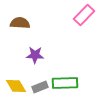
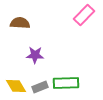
green rectangle: moved 1 px right
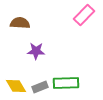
purple star: moved 1 px right, 4 px up
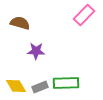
brown semicircle: rotated 12 degrees clockwise
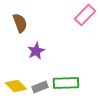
pink rectangle: moved 1 px right
brown semicircle: rotated 54 degrees clockwise
purple star: rotated 30 degrees counterclockwise
yellow diamond: rotated 15 degrees counterclockwise
